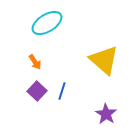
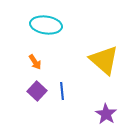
cyan ellipse: moved 1 px left, 2 px down; rotated 40 degrees clockwise
blue line: rotated 24 degrees counterclockwise
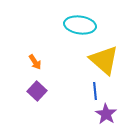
cyan ellipse: moved 34 px right
blue line: moved 33 px right
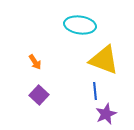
yellow triangle: rotated 20 degrees counterclockwise
purple square: moved 2 px right, 4 px down
purple star: rotated 15 degrees clockwise
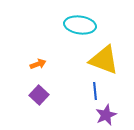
orange arrow: moved 3 px right, 2 px down; rotated 77 degrees counterclockwise
purple star: moved 1 px down
